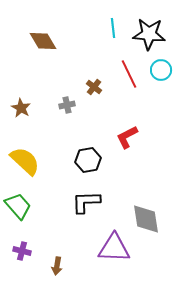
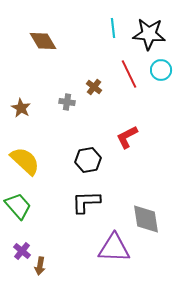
gray cross: moved 3 px up; rotated 21 degrees clockwise
purple cross: rotated 24 degrees clockwise
brown arrow: moved 17 px left
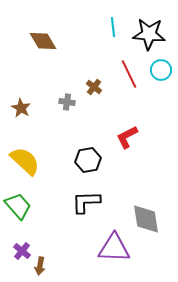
cyan line: moved 1 px up
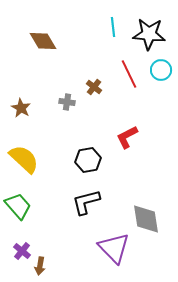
yellow semicircle: moved 1 px left, 2 px up
black L-shape: rotated 12 degrees counterclockwise
purple triangle: rotated 44 degrees clockwise
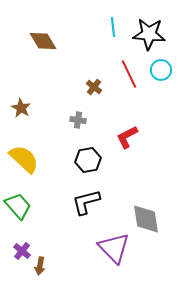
gray cross: moved 11 px right, 18 px down
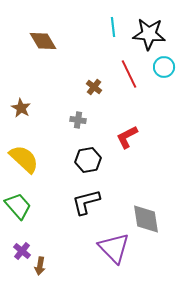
cyan circle: moved 3 px right, 3 px up
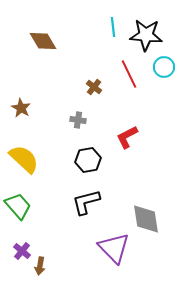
black star: moved 3 px left, 1 px down
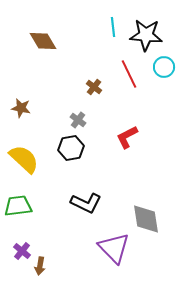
brown star: rotated 18 degrees counterclockwise
gray cross: rotated 28 degrees clockwise
black hexagon: moved 17 px left, 12 px up
black L-shape: moved 1 px down; rotated 140 degrees counterclockwise
green trapezoid: rotated 56 degrees counterclockwise
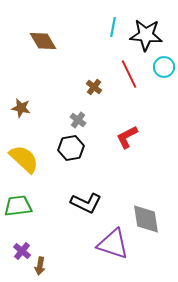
cyan line: rotated 18 degrees clockwise
purple triangle: moved 1 px left, 4 px up; rotated 28 degrees counterclockwise
